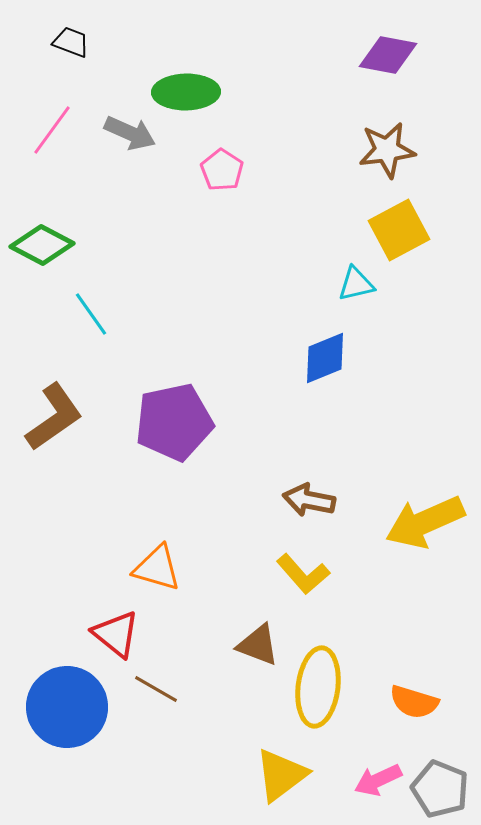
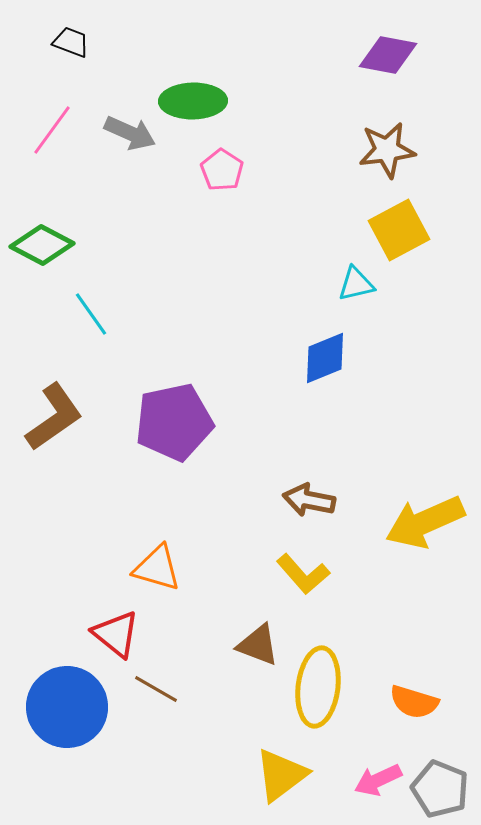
green ellipse: moved 7 px right, 9 px down
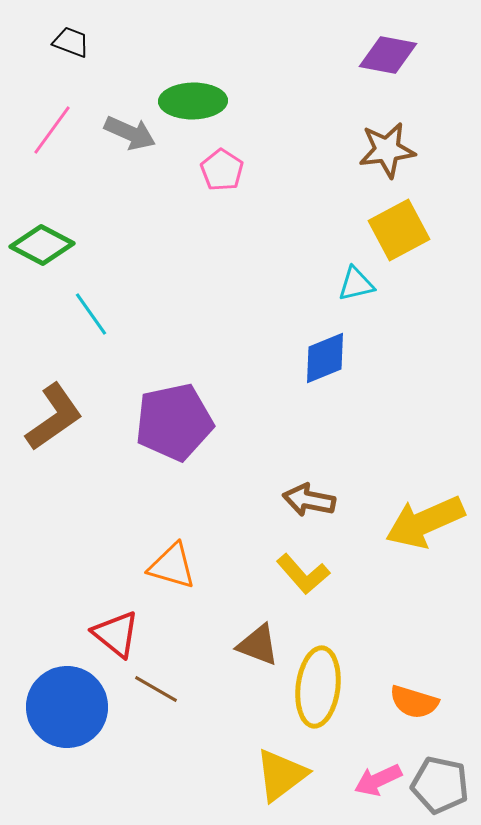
orange triangle: moved 15 px right, 2 px up
gray pentagon: moved 4 px up; rotated 10 degrees counterclockwise
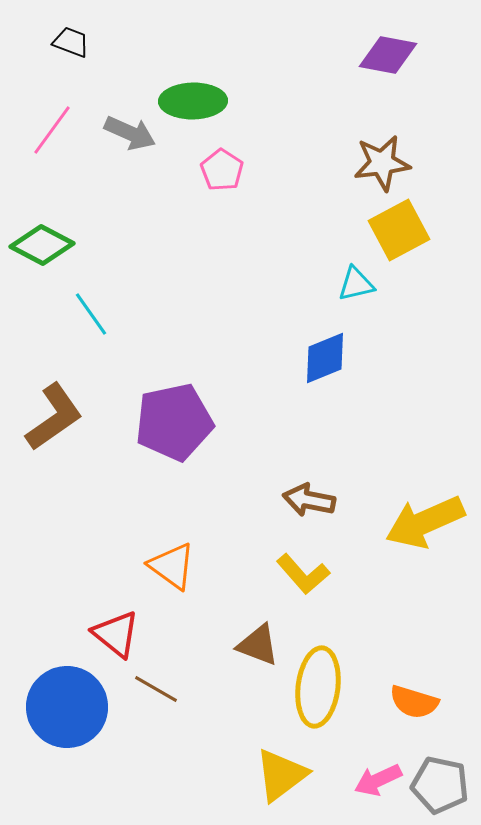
brown star: moved 5 px left, 13 px down
orange triangle: rotated 20 degrees clockwise
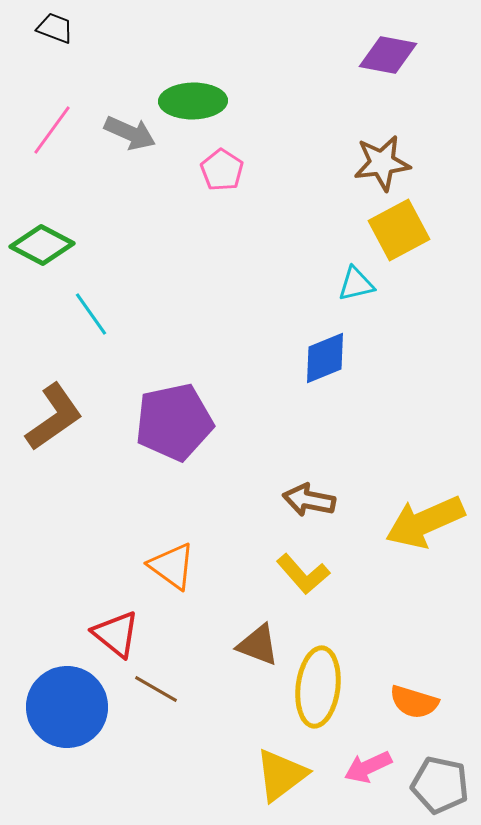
black trapezoid: moved 16 px left, 14 px up
pink arrow: moved 10 px left, 13 px up
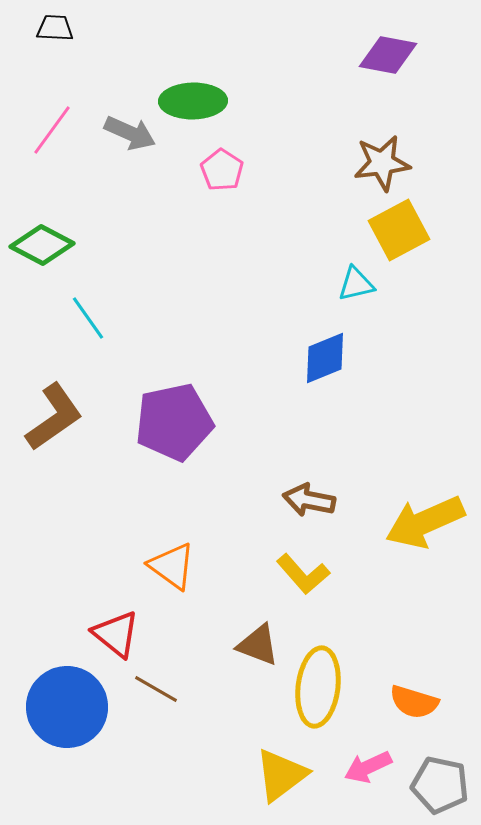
black trapezoid: rotated 18 degrees counterclockwise
cyan line: moved 3 px left, 4 px down
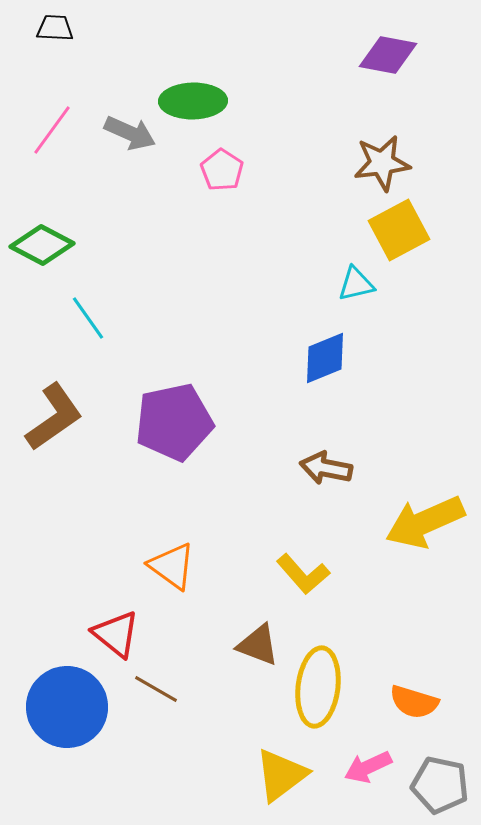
brown arrow: moved 17 px right, 32 px up
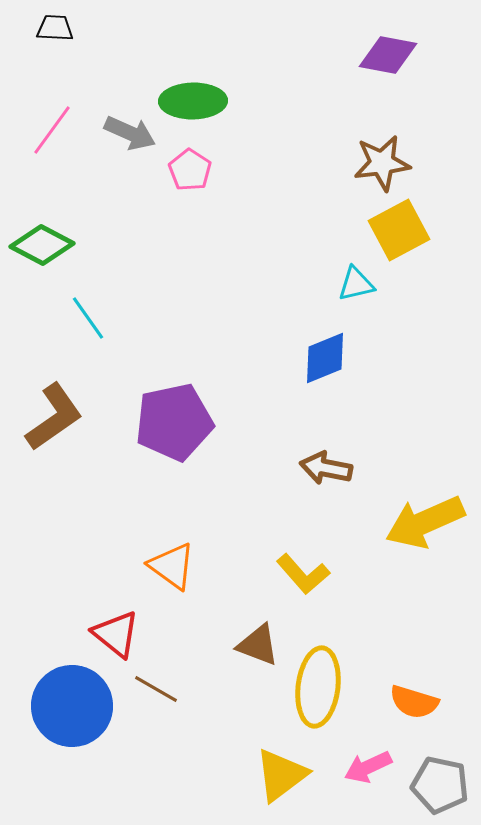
pink pentagon: moved 32 px left
blue circle: moved 5 px right, 1 px up
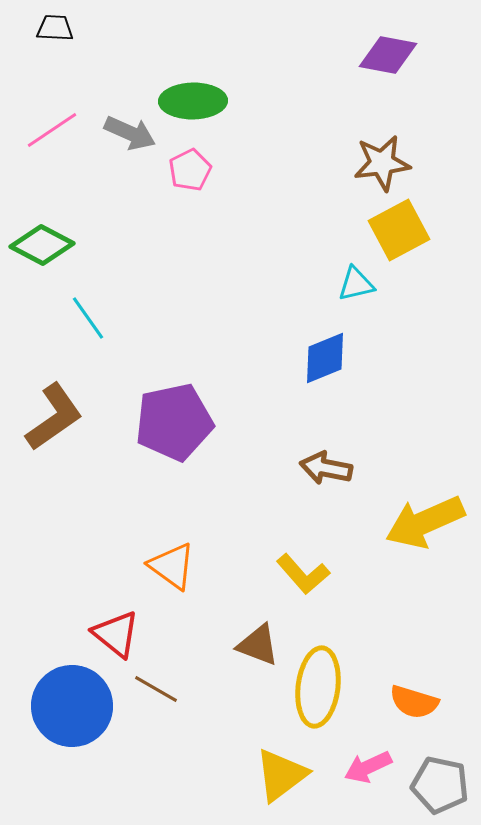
pink line: rotated 20 degrees clockwise
pink pentagon: rotated 12 degrees clockwise
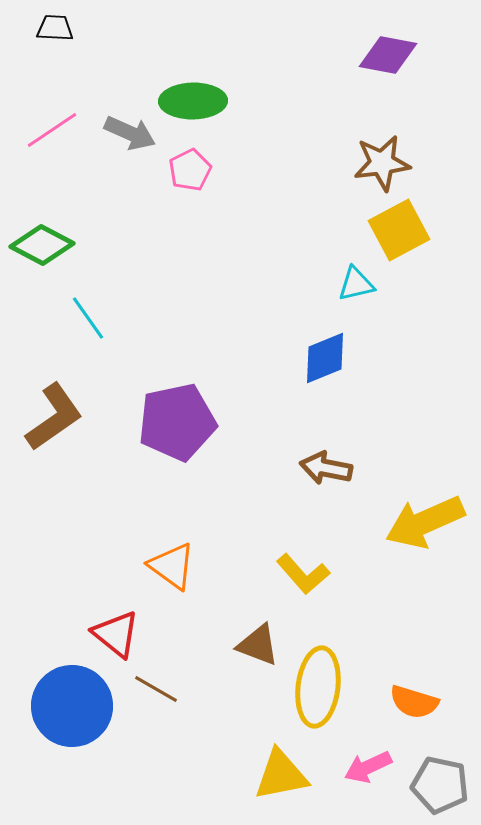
purple pentagon: moved 3 px right
yellow triangle: rotated 26 degrees clockwise
